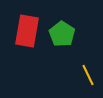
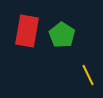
green pentagon: moved 1 px down
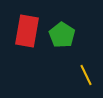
yellow line: moved 2 px left
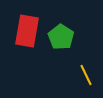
green pentagon: moved 1 px left, 2 px down
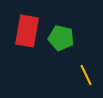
green pentagon: moved 1 px down; rotated 20 degrees counterclockwise
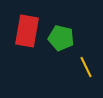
yellow line: moved 8 px up
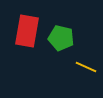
yellow line: rotated 40 degrees counterclockwise
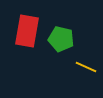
green pentagon: moved 1 px down
